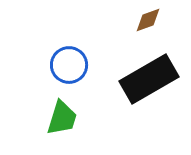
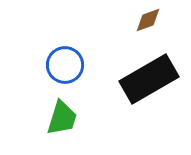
blue circle: moved 4 px left
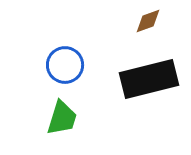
brown diamond: moved 1 px down
black rectangle: rotated 16 degrees clockwise
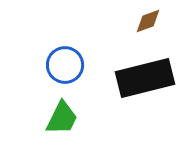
black rectangle: moved 4 px left, 1 px up
green trapezoid: rotated 9 degrees clockwise
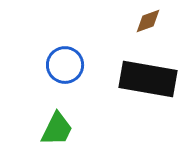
black rectangle: moved 3 px right, 1 px down; rotated 24 degrees clockwise
green trapezoid: moved 5 px left, 11 px down
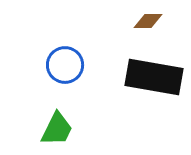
brown diamond: rotated 20 degrees clockwise
black rectangle: moved 6 px right, 2 px up
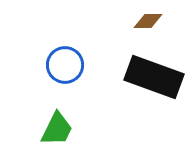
black rectangle: rotated 10 degrees clockwise
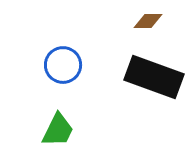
blue circle: moved 2 px left
green trapezoid: moved 1 px right, 1 px down
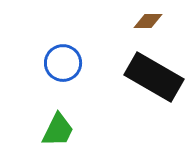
blue circle: moved 2 px up
black rectangle: rotated 10 degrees clockwise
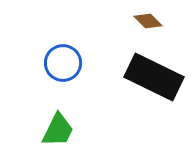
brown diamond: rotated 44 degrees clockwise
black rectangle: rotated 4 degrees counterclockwise
